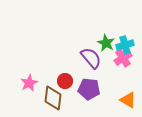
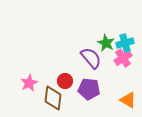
cyan cross: moved 2 px up
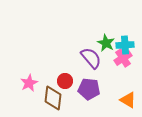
cyan cross: moved 2 px down; rotated 12 degrees clockwise
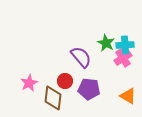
purple semicircle: moved 10 px left, 1 px up
orange triangle: moved 4 px up
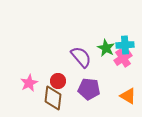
green star: moved 5 px down
red circle: moved 7 px left
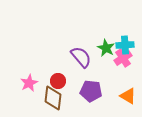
purple pentagon: moved 2 px right, 2 px down
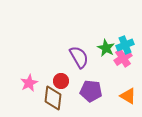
cyan cross: rotated 18 degrees counterclockwise
purple semicircle: moved 2 px left; rotated 10 degrees clockwise
red circle: moved 3 px right
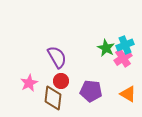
purple semicircle: moved 22 px left
orange triangle: moved 2 px up
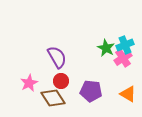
brown diamond: rotated 40 degrees counterclockwise
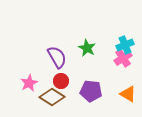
green star: moved 19 px left
brown diamond: moved 1 px left, 1 px up; rotated 25 degrees counterclockwise
